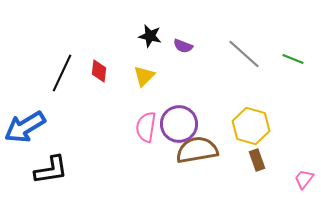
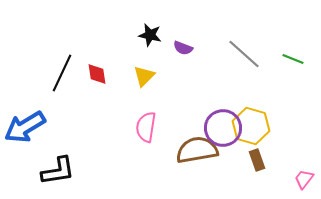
black star: moved 1 px up
purple semicircle: moved 2 px down
red diamond: moved 2 px left, 3 px down; rotated 15 degrees counterclockwise
purple circle: moved 44 px right, 4 px down
black L-shape: moved 7 px right, 1 px down
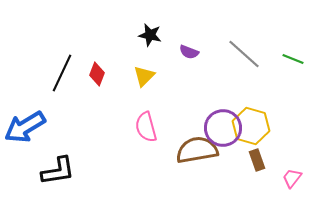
purple semicircle: moved 6 px right, 4 px down
red diamond: rotated 30 degrees clockwise
pink semicircle: rotated 24 degrees counterclockwise
pink trapezoid: moved 12 px left, 1 px up
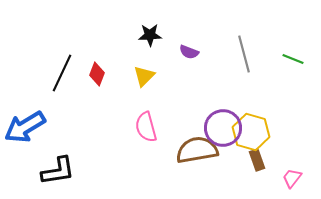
black star: rotated 15 degrees counterclockwise
gray line: rotated 33 degrees clockwise
yellow hexagon: moved 6 px down
